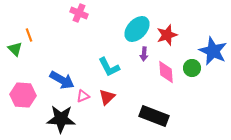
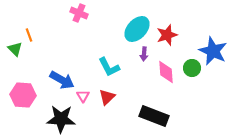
pink triangle: rotated 40 degrees counterclockwise
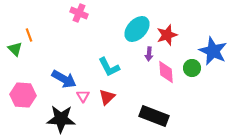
purple arrow: moved 5 px right
blue arrow: moved 2 px right, 1 px up
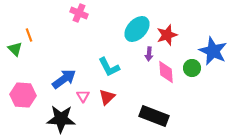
blue arrow: rotated 65 degrees counterclockwise
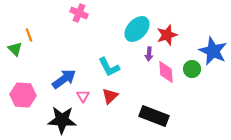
green circle: moved 1 px down
red triangle: moved 3 px right, 1 px up
black star: moved 1 px right, 1 px down
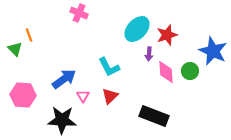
green circle: moved 2 px left, 2 px down
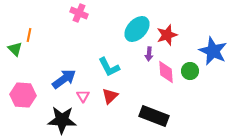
orange line: rotated 32 degrees clockwise
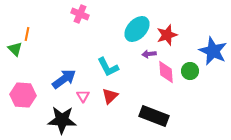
pink cross: moved 1 px right, 1 px down
orange line: moved 2 px left, 1 px up
purple arrow: rotated 80 degrees clockwise
cyan L-shape: moved 1 px left
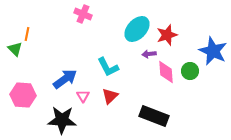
pink cross: moved 3 px right
blue arrow: moved 1 px right
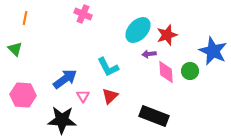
cyan ellipse: moved 1 px right, 1 px down
orange line: moved 2 px left, 16 px up
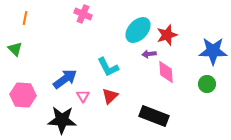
blue star: rotated 24 degrees counterclockwise
green circle: moved 17 px right, 13 px down
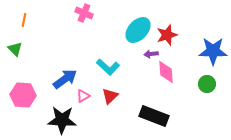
pink cross: moved 1 px right, 1 px up
orange line: moved 1 px left, 2 px down
purple arrow: moved 2 px right
cyan L-shape: rotated 20 degrees counterclockwise
pink triangle: rotated 32 degrees clockwise
